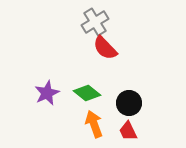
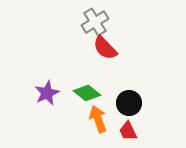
orange arrow: moved 4 px right, 5 px up
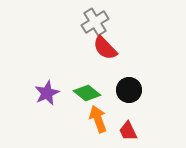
black circle: moved 13 px up
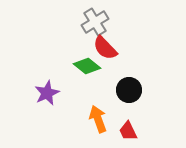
green diamond: moved 27 px up
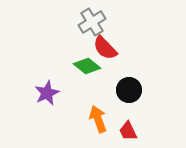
gray cross: moved 3 px left
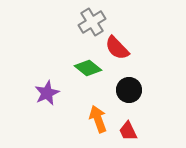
red semicircle: moved 12 px right
green diamond: moved 1 px right, 2 px down
